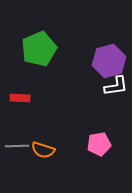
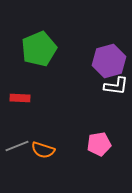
white L-shape: rotated 15 degrees clockwise
gray line: rotated 20 degrees counterclockwise
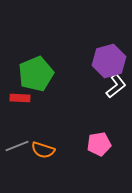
green pentagon: moved 3 px left, 25 px down
white L-shape: rotated 45 degrees counterclockwise
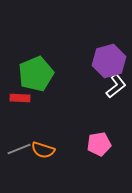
gray line: moved 2 px right, 3 px down
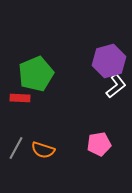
gray line: moved 3 px left, 1 px up; rotated 40 degrees counterclockwise
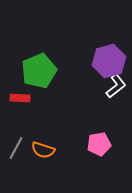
green pentagon: moved 3 px right, 3 px up
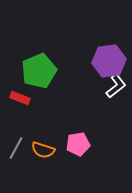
purple hexagon: rotated 8 degrees clockwise
red rectangle: rotated 18 degrees clockwise
pink pentagon: moved 21 px left
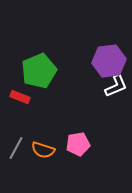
white L-shape: rotated 15 degrees clockwise
red rectangle: moved 1 px up
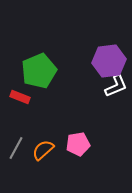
orange semicircle: rotated 120 degrees clockwise
